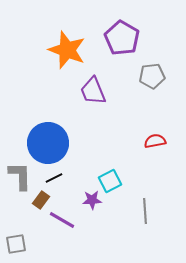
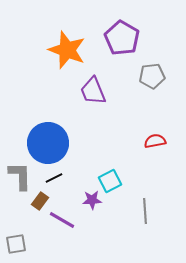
brown rectangle: moved 1 px left, 1 px down
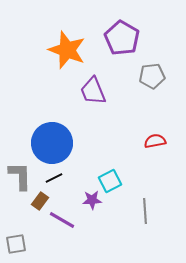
blue circle: moved 4 px right
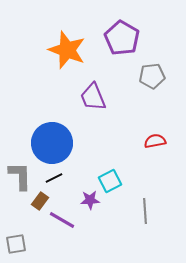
purple trapezoid: moved 6 px down
purple star: moved 2 px left
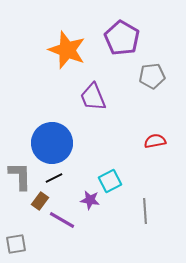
purple star: rotated 12 degrees clockwise
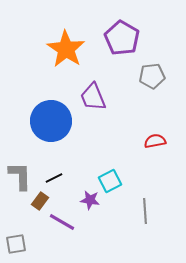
orange star: moved 1 px left, 1 px up; rotated 12 degrees clockwise
blue circle: moved 1 px left, 22 px up
purple line: moved 2 px down
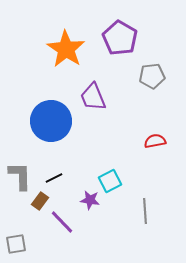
purple pentagon: moved 2 px left
purple line: rotated 16 degrees clockwise
